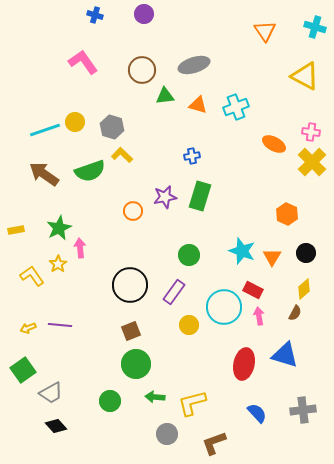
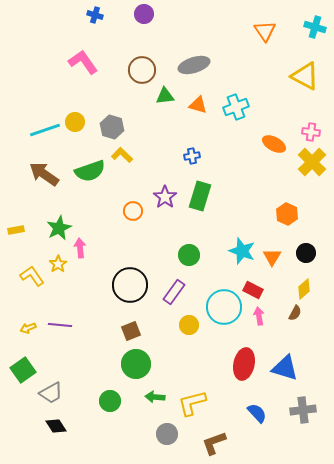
purple star at (165, 197): rotated 25 degrees counterclockwise
blue triangle at (285, 355): moved 13 px down
black diamond at (56, 426): rotated 10 degrees clockwise
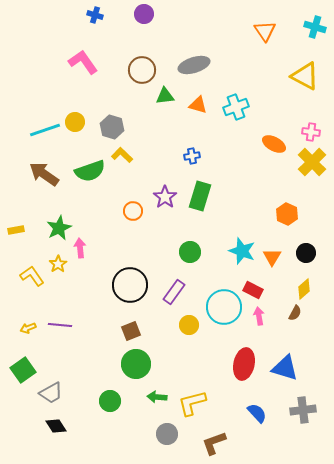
green circle at (189, 255): moved 1 px right, 3 px up
green arrow at (155, 397): moved 2 px right
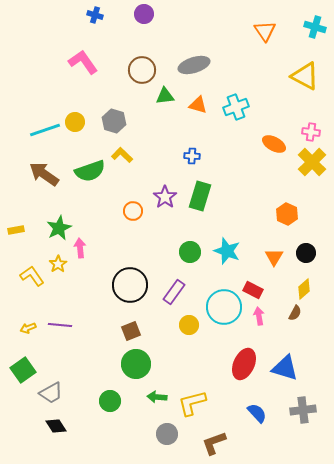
gray hexagon at (112, 127): moved 2 px right, 6 px up
blue cross at (192, 156): rotated 14 degrees clockwise
cyan star at (242, 251): moved 15 px left
orange triangle at (272, 257): moved 2 px right
red ellipse at (244, 364): rotated 12 degrees clockwise
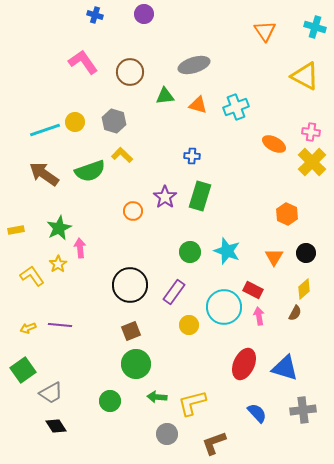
brown circle at (142, 70): moved 12 px left, 2 px down
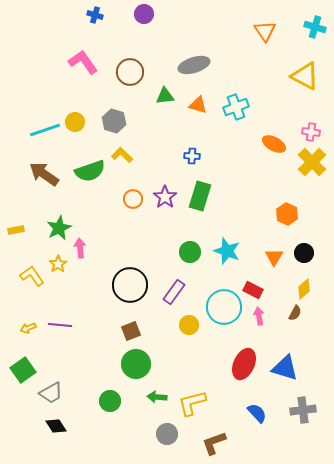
orange circle at (133, 211): moved 12 px up
black circle at (306, 253): moved 2 px left
